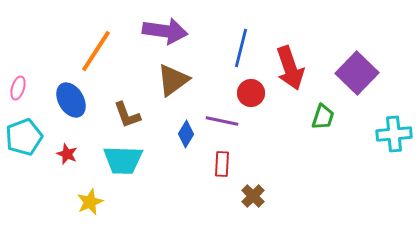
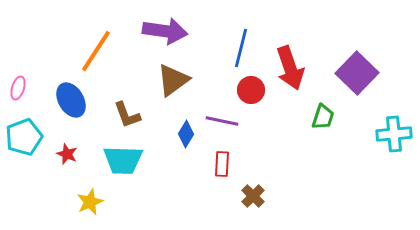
red circle: moved 3 px up
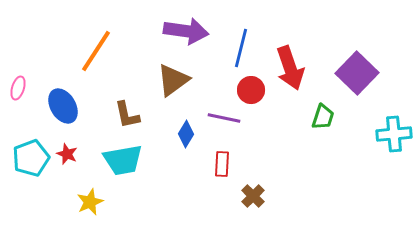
purple arrow: moved 21 px right
blue ellipse: moved 8 px left, 6 px down
brown L-shape: rotated 8 degrees clockwise
purple line: moved 2 px right, 3 px up
cyan pentagon: moved 7 px right, 21 px down
cyan trapezoid: rotated 12 degrees counterclockwise
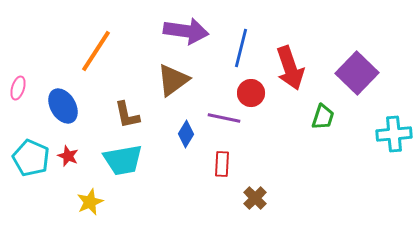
red circle: moved 3 px down
red star: moved 1 px right, 2 px down
cyan pentagon: rotated 27 degrees counterclockwise
brown cross: moved 2 px right, 2 px down
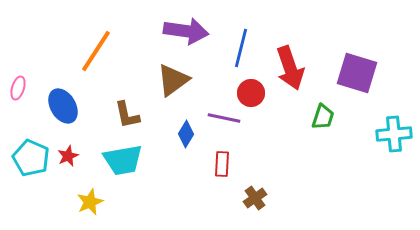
purple square: rotated 27 degrees counterclockwise
red star: rotated 25 degrees clockwise
brown cross: rotated 10 degrees clockwise
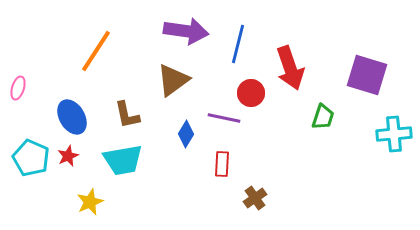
blue line: moved 3 px left, 4 px up
purple square: moved 10 px right, 2 px down
blue ellipse: moved 9 px right, 11 px down
